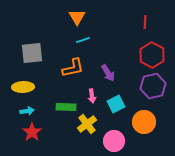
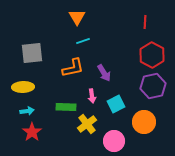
cyan line: moved 1 px down
purple arrow: moved 4 px left
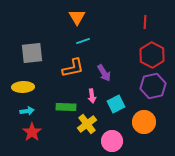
pink circle: moved 2 px left
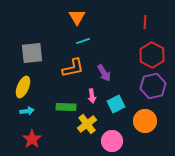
yellow ellipse: rotated 65 degrees counterclockwise
orange circle: moved 1 px right, 1 px up
red star: moved 7 px down
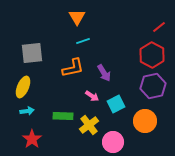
red line: moved 14 px right, 5 px down; rotated 48 degrees clockwise
pink arrow: rotated 48 degrees counterclockwise
green rectangle: moved 3 px left, 9 px down
yellow cross: moved 2 px right, 1 px down
pink circle: moved 1 px right, 1 px down
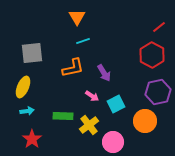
purple hexagon: moved 5 px right, 6 px down
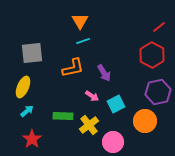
orange triangle: moved 3 px right, 4 px down
cyan arrow: rotated 32 degrees counterclockwise
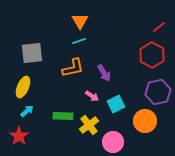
cyan line: moved 4 px left
red star: moved 13 px left, 3 px up
